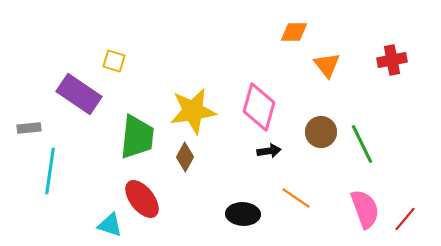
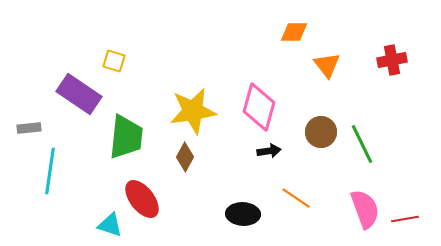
green trapezoid: moved 11 px left
red line: rotated 40 degrees clockwise
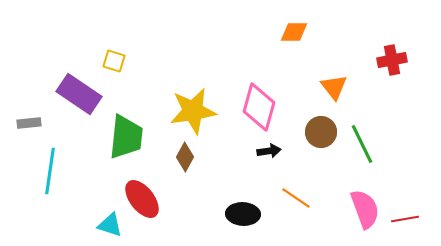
orange triangle: moved 7 px right, 22 px down
gray rectangle: moved 5 px up
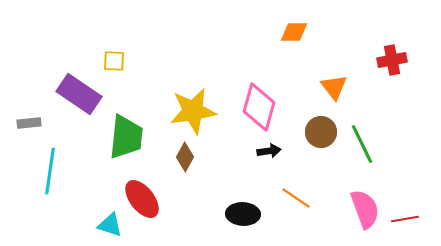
yellow square: rotated 15 degrees counterclockwise
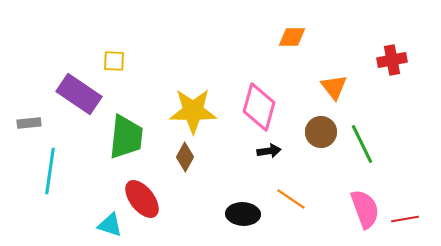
orange diamond: moved 2 px left, 5 px down
yellow star: rotated 9 degrees clockwise
orange line: moved 5 px left, 1 px down
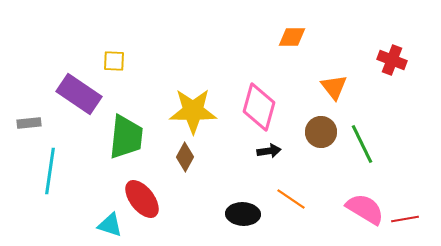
red cross: rotated 32 degrees clockwise
pink semicircle: rotated 39 degrees counterclockwise
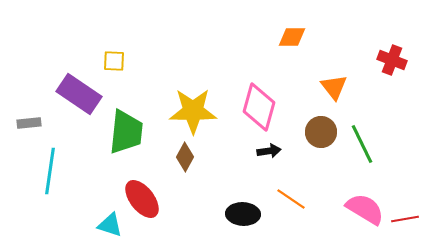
green trapezoid: moved 5 px up
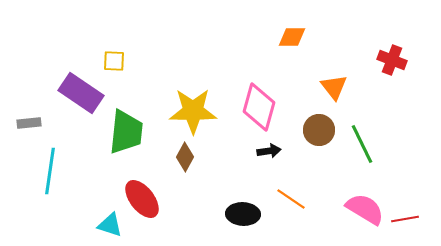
purple rectangle: moved 2 px right, 1 px up
brown circle: moved 2 px left, 2 px up
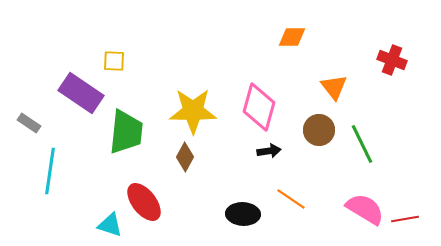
gray rectangle: rotated 40 degrees clockwise
red ellipse: moved 2 px right, 3 px down
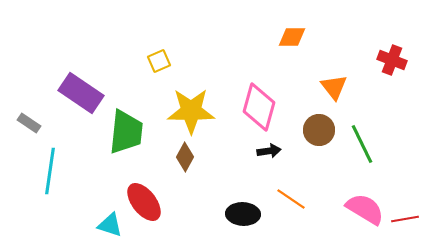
yellow square: moved 45 px right; rotated 25 degrees counterclockwise
yellow star: moved 2 px left
